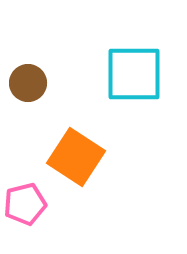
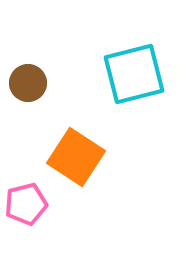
cyan square: rotated 14 degrees counterclockwise
pink pentagon: moved 1 px right
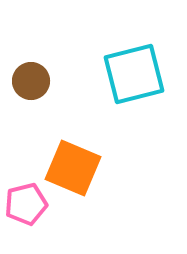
brown circle: moved 3 px right, 2 px up
orange square: moved 3 px left, 11 px down; rotated 10 degrees counterclockwise
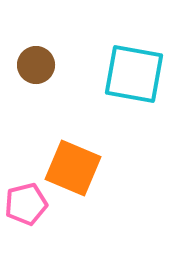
cyan square: rotated 24 degrees clockwise
brown circle: moved 5 px right, 16 px up
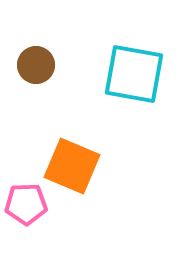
orange square: moved 1 px left, 2 px up
pink pentagon: rotated 12 degrees clockwise
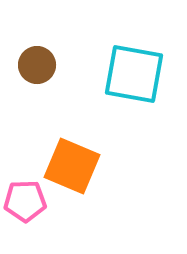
brown circle: moved 1 px right
pink pentagon: moved 1 px left, 3 px up
